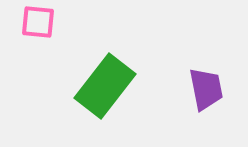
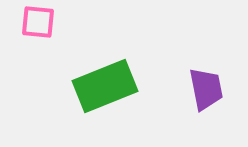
green rectangle: rotated 30 degrees clockwise
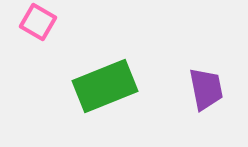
pink square: rotated 24 degrees clockwise
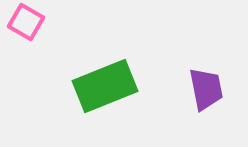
pink square: moved 12 px left
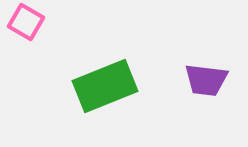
purple trapezoid: moved 9 px up; rotated 108 degrees clockwise
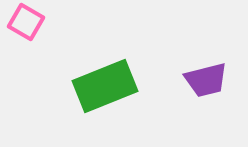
purple trapezoid: rotated 21 degrees counterclockwise
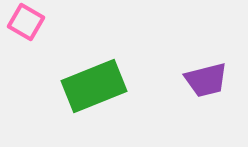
green rectangle: moved 11 px left
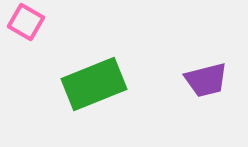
green rectangle: moved 2 px up
